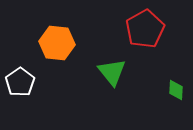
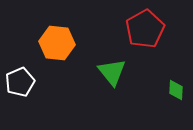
white pentagon: rotated 12 degrees clockwise
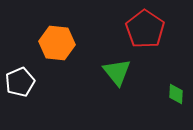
red pentagon: rotated 9 degrees counterclockwise
green triangle: moved 5 px right
green diamond: moved 4 px down
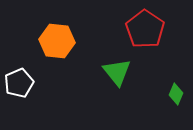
orange hexagon: moved 2 px up
white pentagon: moved 1 px left, 1 px down
green diamond: rotated 20 degrees clockwise
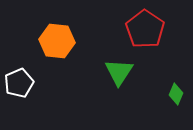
green triangle: moved 2 px right; rotated 12 degrees clockwise
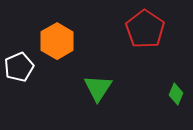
orange hexagon: rotated 24 degrees clockwise
green triangle: moved 21 px left, 16 px down
white pentagon: moved 16 px up
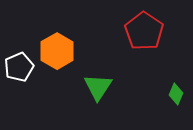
red pentagon: moved 1 px left, 2 px down
orange hexagon: moved 10 px down
green triangle: moved 1 px up
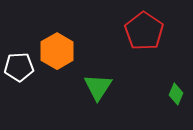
white pentagon: rotated 20 degrees clockwise
